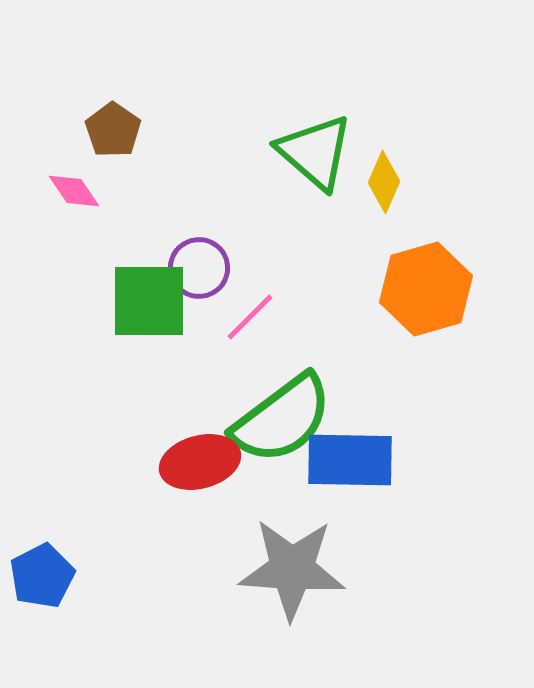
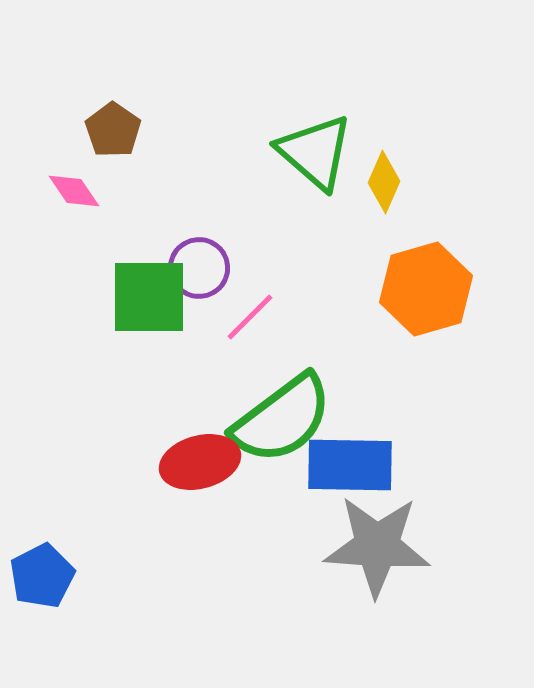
green square: moved 4 px up
blue rectangle: moved 5 px down
gray star: moved 85 px right, 23 px up
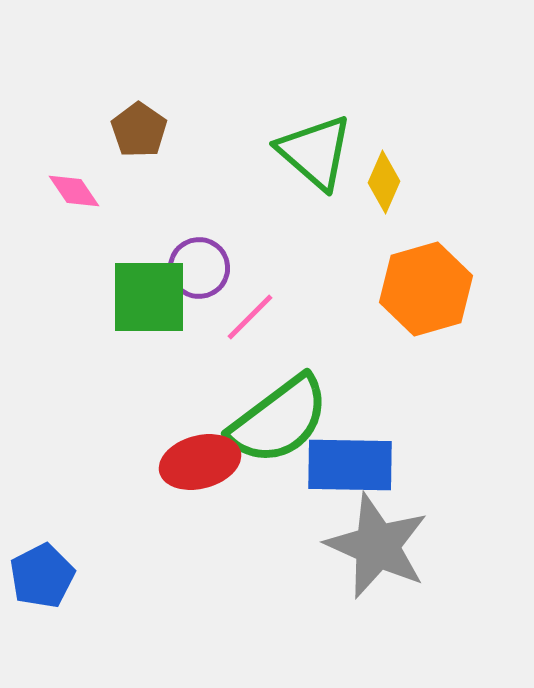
brown pentagon: moved 26 px right
green semicircle: moved 3 px left, 1 px down
gray star: rotated 20 degrees clockwise
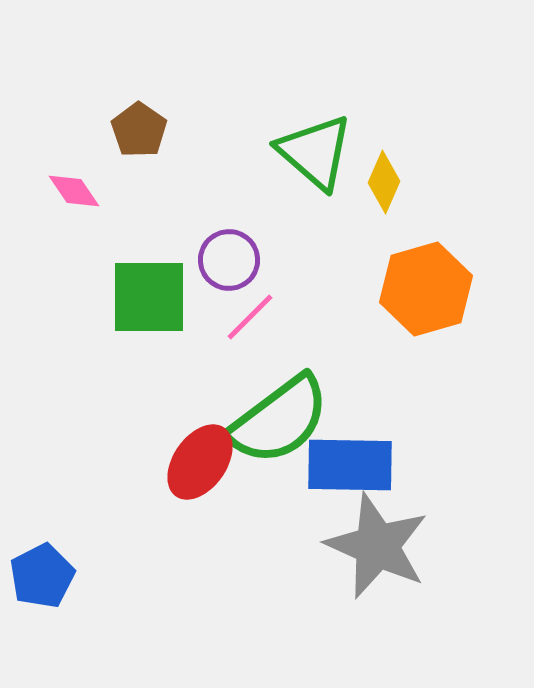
purple circle: moved 30 px right, 8 px up
red ellipse: rotated 40 degrees counterclockwise
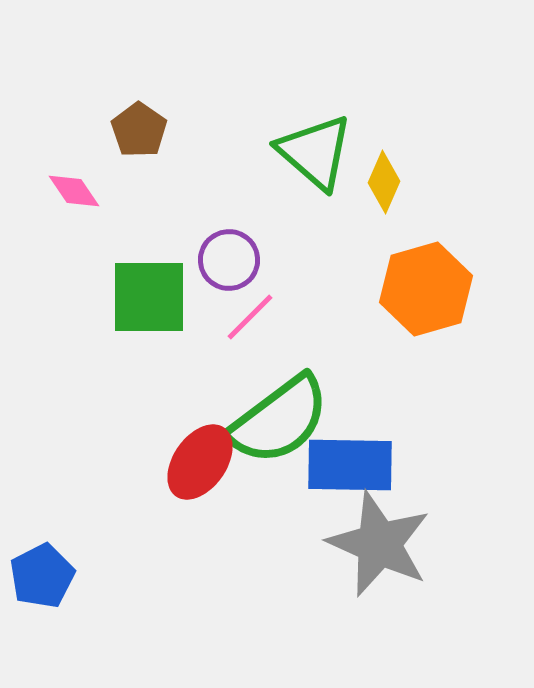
gray star: moved 2 px right, 2 px up
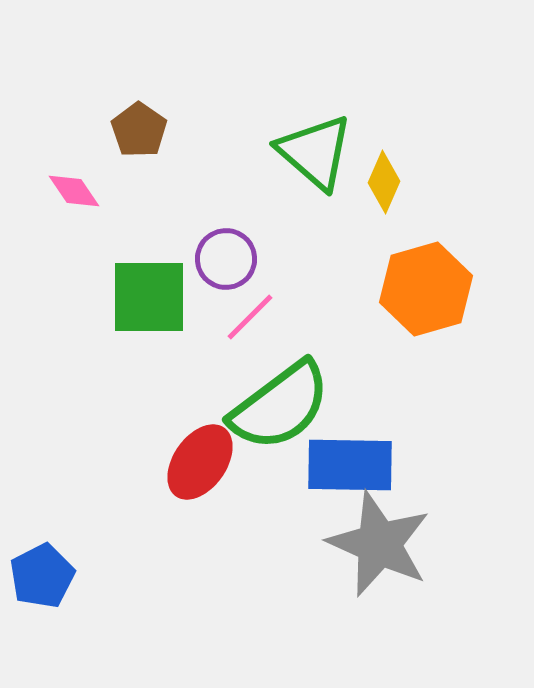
purple circle: moved 3 px left, 1 px up
green semicircle: moved 1 px right, 14 px up
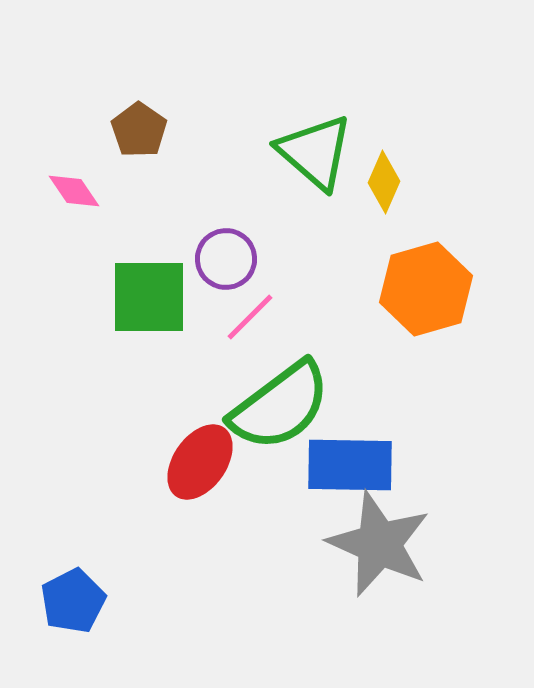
blue pentagon: moved 31 px right, 25 px down
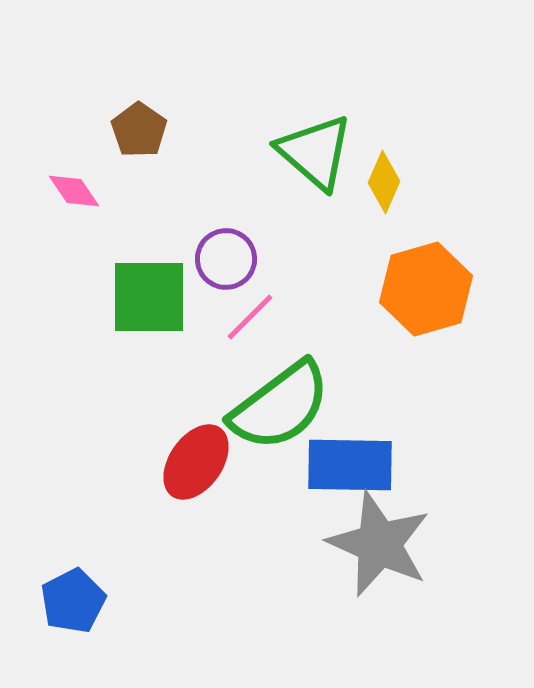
red ellipse: moved 4 px left
